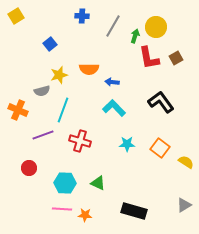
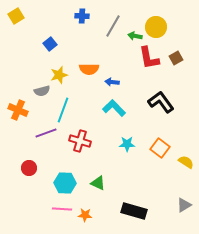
green arrow: rotated 96 degrees counterclockwise
purple line: moved 3 px right, 2 px up
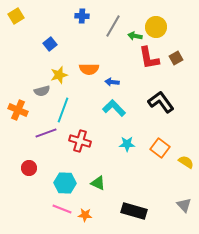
gray triangle: rotated 42 degrees counterclockwise
pink line: rotated 18 degrees clockwise
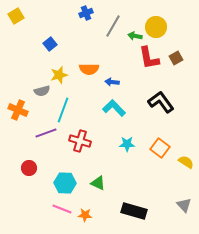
blue cross: moved 4 px right, 3 px up; rotated 24 degrees counterclockwise
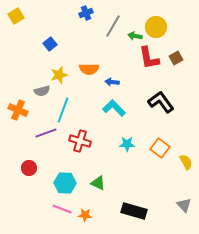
yellow semicircle: rotated 28 degrees clockwise
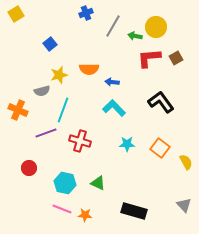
yellow square: moved 2 px up
red L-shape: rotated 95 degrees clockwise
cyan hexagon: rotated 10 degrees clockwise
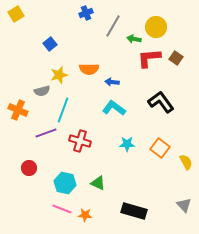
green arrow: moved 1 px left, 3 px down
brown square: rotated 24 degrees counterclockwise
cyan L-shape: rotated 10 degrees counterclockwise
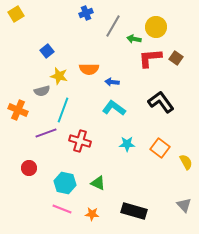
blue square: moved 3 px left, 7 px down
red L-shape: moved 1 px right
yellow star: moved 1 px down; rotated 30 degrees clockwise
orange star: moved 7 px right, 1 px up
